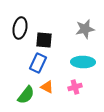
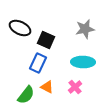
black ellipse: rotated 75 degrees counterclockwise
black square: moved 2 px right; rotated 18 degrees clockwise
pink cross: rotated 24 degrees counterclockwise
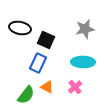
black ellipse: rotated 15 degrees counterclockwise
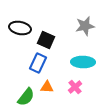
gray star: moved 3 px up
orange triangle: rotated 24 degrees counterclockwise
green semicircle: moved 2 px down
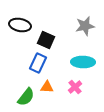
black ellipse: moved 3 px up
